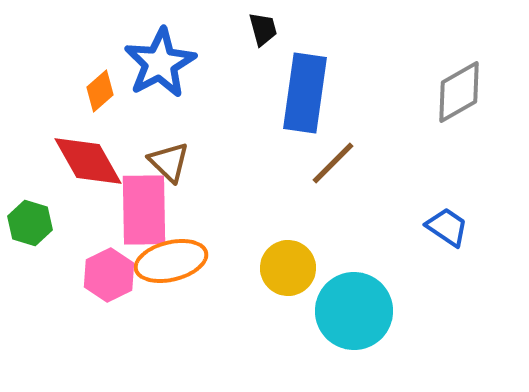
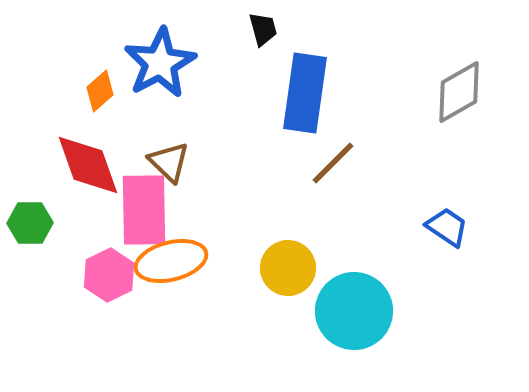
red diamond: moved 4 px down; rotated 10 degrees clockwise
green hexagon: rotated 18 degrees counterclockwise
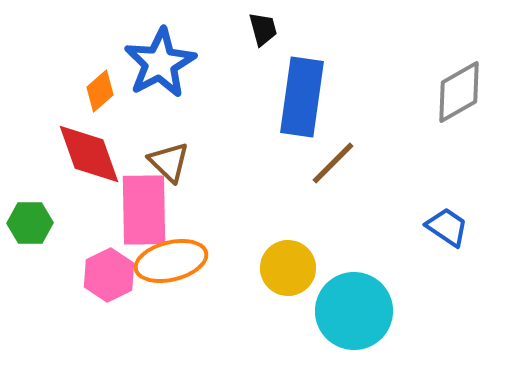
blue rectangle: moved 3 px left, 4 px down
red diamond: moved 1 px right, 11 px up
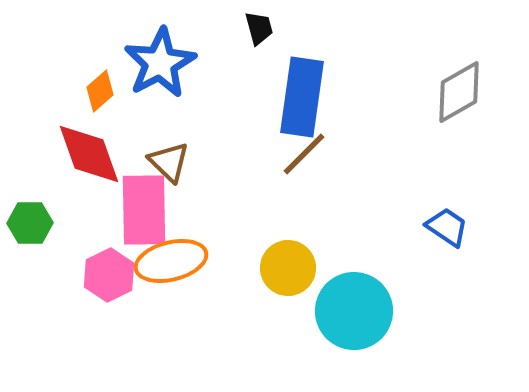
black trapezoid: moved 4 px left, 1 px up
brown line: moved 29 px left, 9 px up
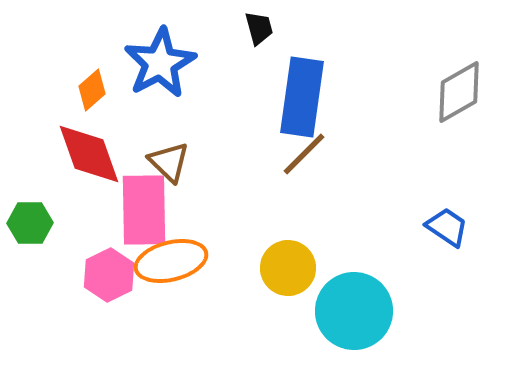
orange diamond: moved 8 px left, 1 px up
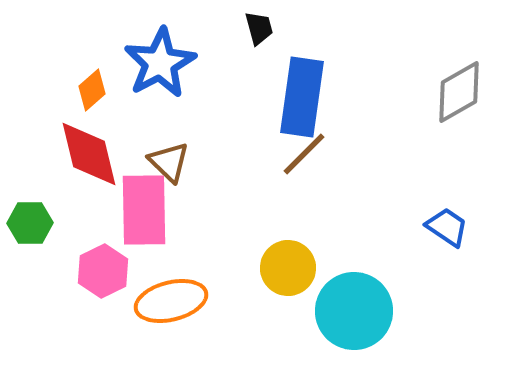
red diamond: rotated 6 degrees clockwise
orange ellipse: moved 40 px down
pink hexagon: moved 6 px left, 4 px up
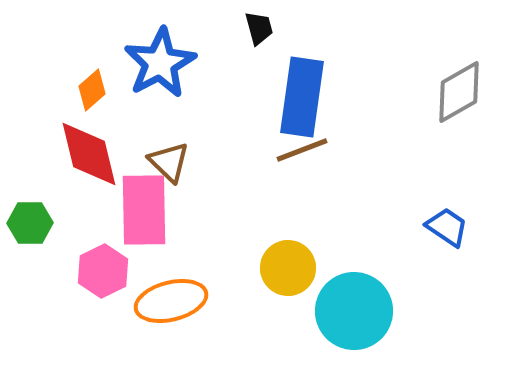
brown line: moved 2 px left, 4 px up; rotated 24 degrees clockwise
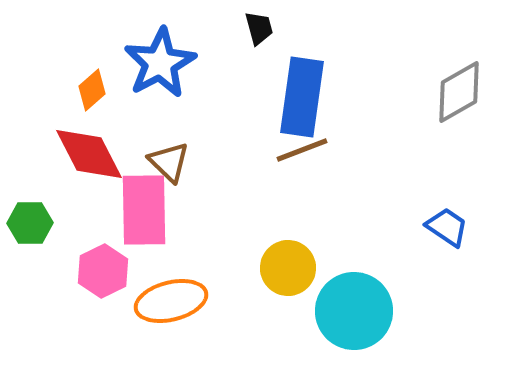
red diamond: rotated 14 degrees counterclockwise
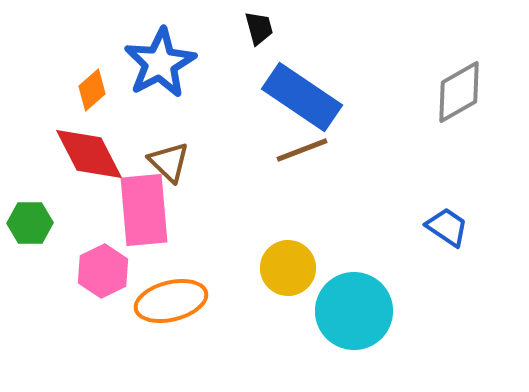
blue rectangle: rotated 64 degrees counterclockwise
pink rectangle: rotated 4 degrees counterclockwise
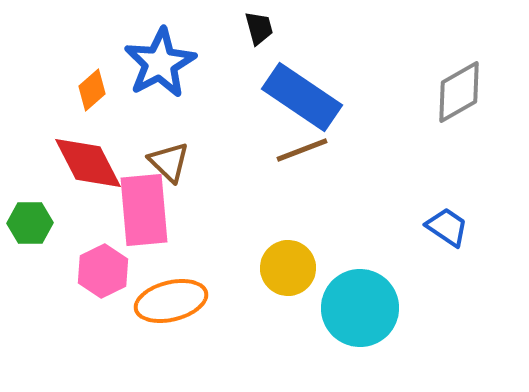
red diamond: moved 1 px left, 9 px down
cyan circle: moved 6 px right, 3 px up
